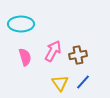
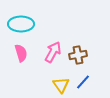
pink arrow: moved 1 px down
pink semicircle: moved 4 px left, 4 px up
yellow triangle: moved 1 px right, 2 px down
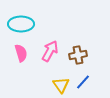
pink arrow: moved 3 px left, 1 px up
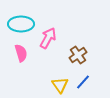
pink arrow: moved 2 px left, 13 px up
brown cross: rotated 24 degrees counterclockwise
yellow triangle: moved 1 px left
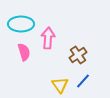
pink arrow: rotated 25 degrees counterclockwise
pink semicircle: moved 3 px right, 1 px up
blue line: moved 1 px up
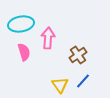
cyan ellipse: rotated 10 degrees counterclockwise
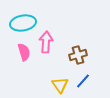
cyan ellipse: moved 2 px right, 1 px up
pink arrow: moved 2 px left, 4 px down
brown cross: rotated 18 degrees clockwise
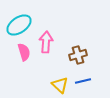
cyan ellipse: moved 4 px left, 2 px down; rotated 25 degrees counterclockwise
blue line: rotated 35 degrees clockwise
yellow triangle: rotated 12 degrees counterclockwise
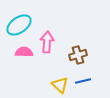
pink arrow: moved 1 px right
pink semicircle: rotated 72 degrees counterclockwise
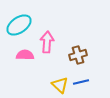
pink semicircle: moved 1 px right, 3 px down
blue line: moved 2 px left, 1 px down
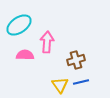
brown cross: moved 2 px left, 5 px down
yellow triangle: rotated 12 degrees clockwise
